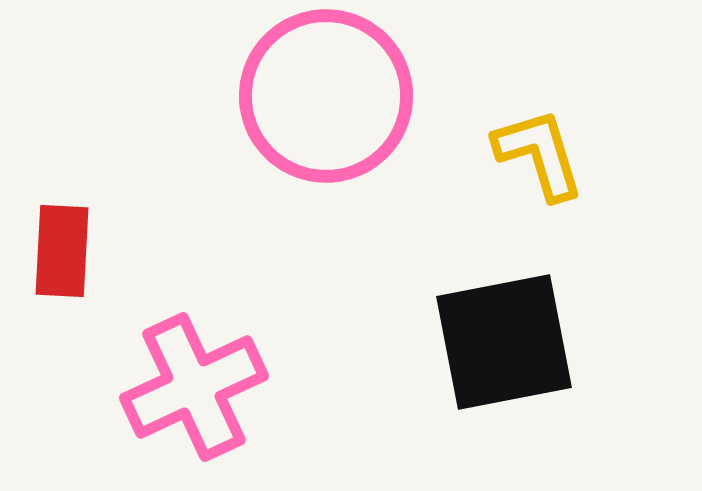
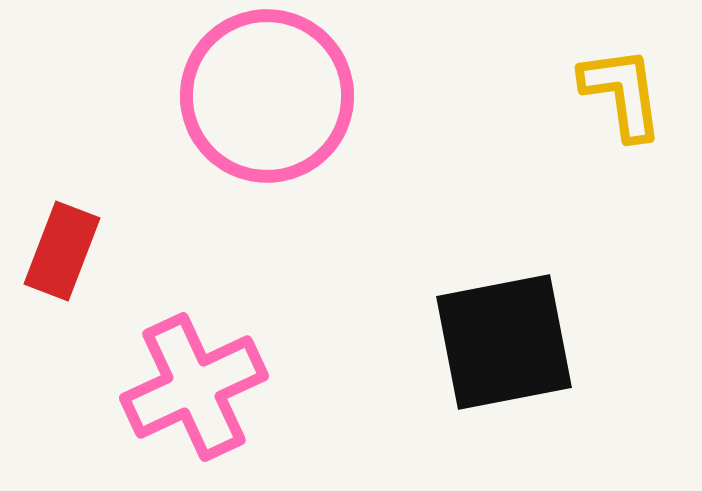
pink circle: moved 59 px left
yellow L-shape: moved 83 px right, 61 px up; rotated 9 degrees clockwise
red rectangle: rotated 18 degrees clockwise
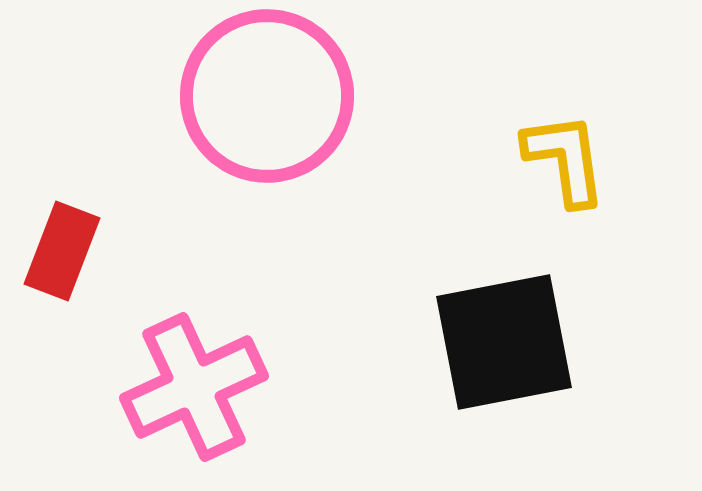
yellow L-shape: moved 57 px left, 66 px down
